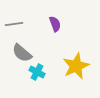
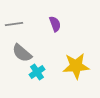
yellow star: rotated 20 degrees clockwise
cyan cross: rotated 28 degrees clockwise
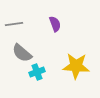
yellow star: rotated 8 degrees clockwise
cyan cross: rotated 14 degrees clockwise
